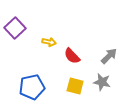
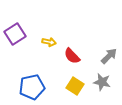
purple square: moved 6 px down; rotated 10 degrees clockwise
yellow square: rotated 18 degrees clockwise
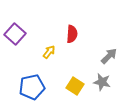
purple square: rotated 15 degrees counterclockwise
yellow arrow: moved 10 px down; rotated 64 degrees counterclockwise
red semicircle: moved 22 px up; rotated 132 degrees counterclockwise
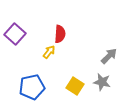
red semicircle: moved 12 px left
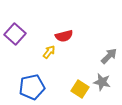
red semicircle: moved 4 px right, 2 px down; rotated 72 degrees clockwise
yellow square: moved 5 px right, 3 px down
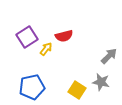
purple square: moved 12 px right, 3 px down; rotated 15 degrees clockwise
yellow arrow: moved 3 px left, 3 px up
gray star: moved 1 px left
yellow square: moved 3 px left, 1 px down
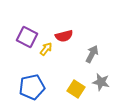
purple square: rotated 30 degrees counterclockwise
gray arrow: moved 17 px left, 2 px up; rotated 18 degrees counterclockwise
yellow square: moved 1 px left, 1 px up
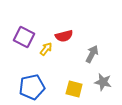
purple square: moved 3 px left
gray star: moved 2 px right
yellow square: moved 2 px left; rotated 18 degrees counterclockwise
